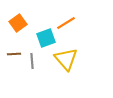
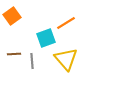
orange square: moved 6 px left, 7 px up
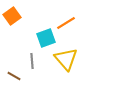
brown line: moved 22 px down; rotated 32 degrees clockwise
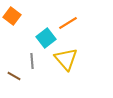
orange square: rotated 18 degrees counterclockwise
orange line: moved 2 px right
cyan square: rotated 18 degrees counterclockwise
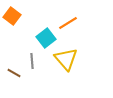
brown line: moved 3 px up
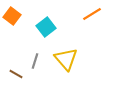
orange line: moved 24 px right, 9 px up
cyan square: moved 11 px up
gray line: moved 3 px right; rotated 21 degrees clockwise
brown line: moved 2 px right, 1 px down
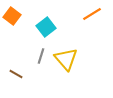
gray line: moved 6 px right, 5 px up
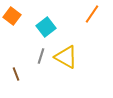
orange line: rotated 24 degrees counterclockwise
yellow triangle: moved 2 px up; rotated 20 degrees counterclockwise
brown line: rotated 40 degrees clockwise
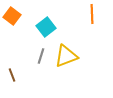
orange line: rotated 36 degrees counterclockwise
yellow triangle: moved 1 px up; rotated 50 degrees counterclockwise
brown line: moved 4 px left, 1 px down
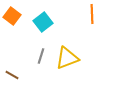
cyan square: moved 3 px left, 5 px up
yellow triangle: moved 1 px right, 2 px down
brown line: rotated 40 degrees counterclockwise
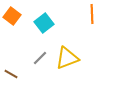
cyan square: moved 1 px right, 1 px down
gray line: moved 1 px left, 2 px down; rotated 28 degrees clockwise
brown line: moved 1 px left, 1 px up
